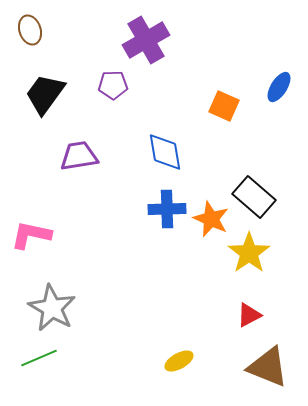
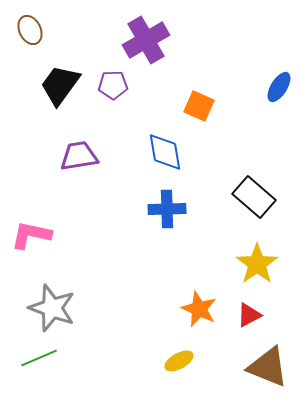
brown ellipse: rotated 8 degrees counterclockwise
black trapezoid: moved 15 px right, 9 px up
orange square: moved 25 px left
orange star: moved 12 px left, 90 px down
yellow star: moved 8 px right, 11 px down
gray star: rotated 9 degrees counterclockwise
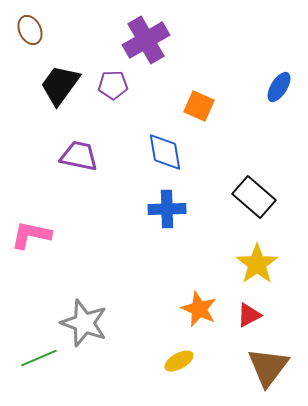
purple trapezoid: rotated 21 degrees clockwise
gray star: moved 32 px right, 15 px down
brown triangle: rotated 45 degrees clockwise
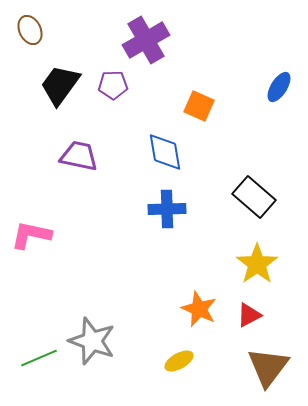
gray star: moved 8 px right, 18 px down
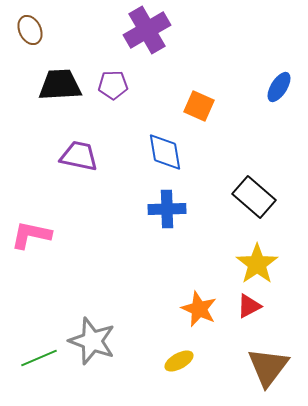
purple cross: moved 1 px right, 10 px up
black trapezoid: rotated 51 degrees clockwise
red triangle: moved 9 px up
